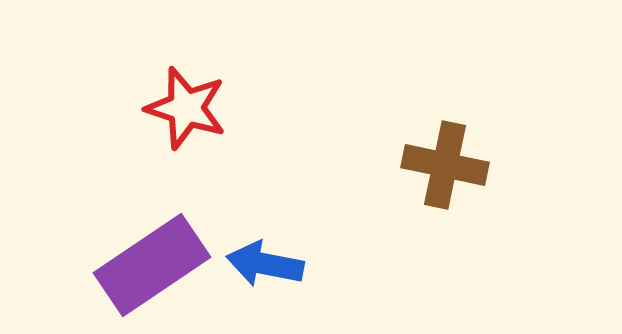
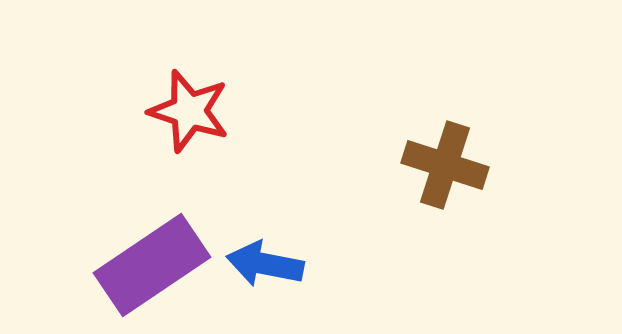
red star: moved 3 px right, 3 px down
brown cross: rotated 6 degrees clockwise
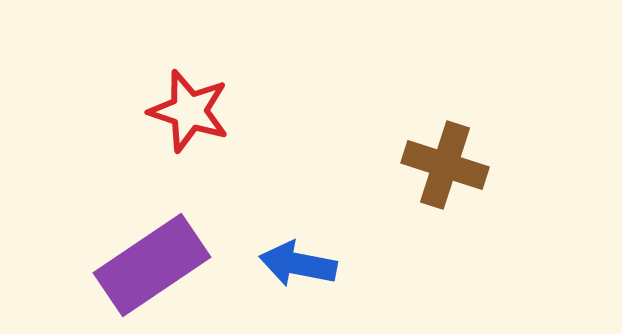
blue arrow: moved 33 px right
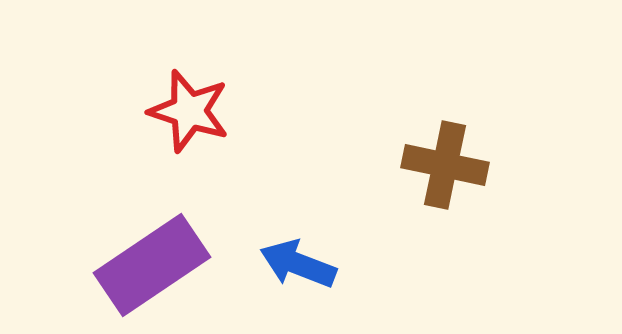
brown cross: rotated 6 degrees counterclockwise
blue arrow: rotated 10 degrees clockwise
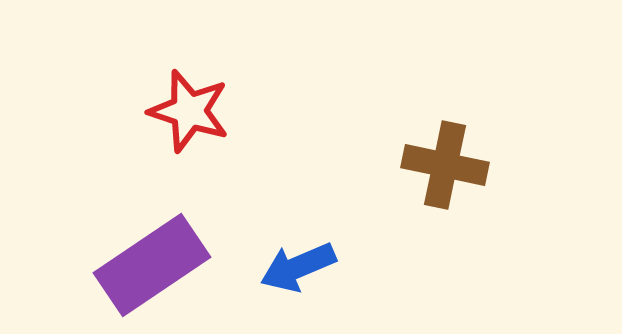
blue arrow: moved 3 px down; rotated 44 degrees counterclockwise
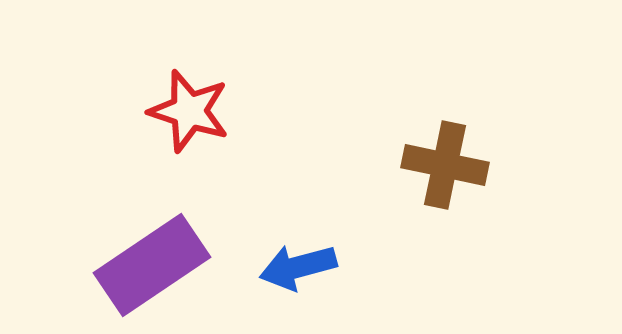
blue arrow: rotated 8 degrees clockwise
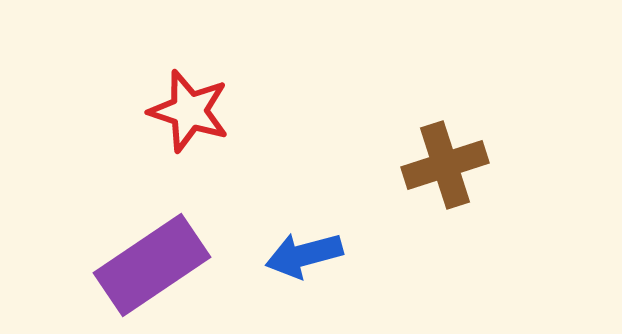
brown cross: rotated 30 degrees counterclockwise
blue arrow: moved 6 px right, 12 px up
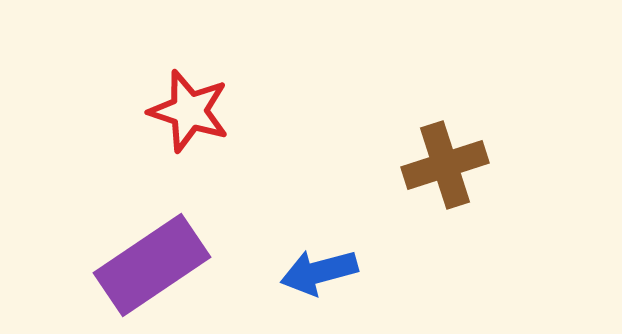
blue arrow: moved 15 px right, 17 px down
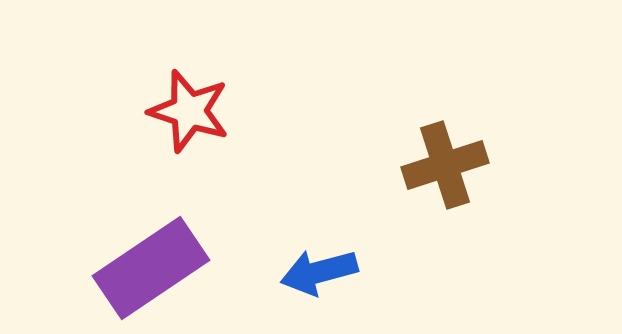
purple rectangle: moved 1 px left, 3 px down
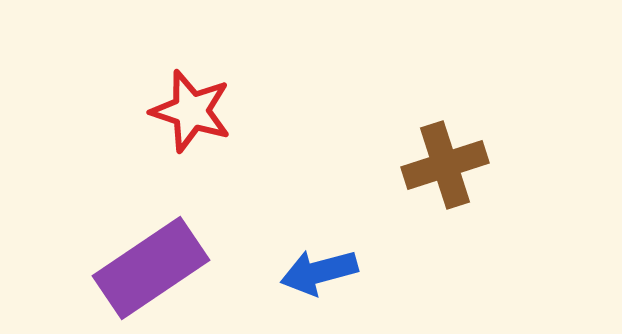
red star: moved 2 px right
